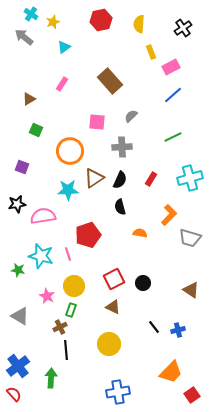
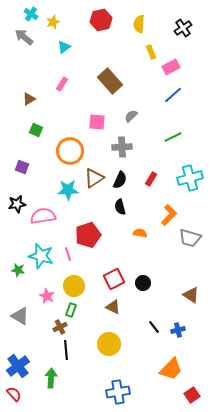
brown triangle at (191, 290): moved 5 px down
orange trapezoid at (171, 372): moved 3 px up
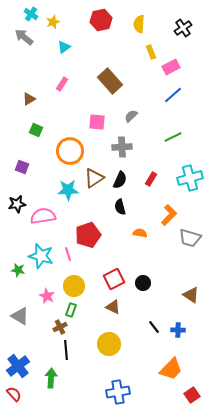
blue cross at (178, 330): rotated 16 degrees clockwise
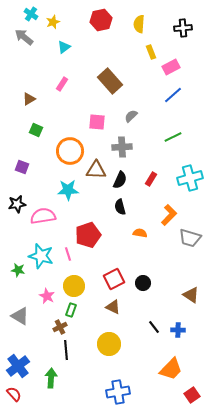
black cross at (183, 28): rotated 30 degrees clockwise
brown triangle at (94, 178): moved 2 px right, 8 px up; rotated 35 degrees clockwise
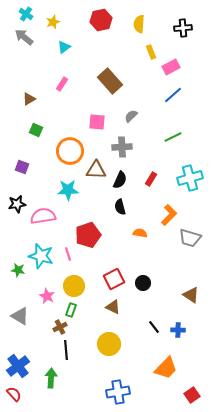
cyan cross at (31, 14): moved 5 px left
orange trapezoid at (171, 369): moved 5 px left, 1 px up
